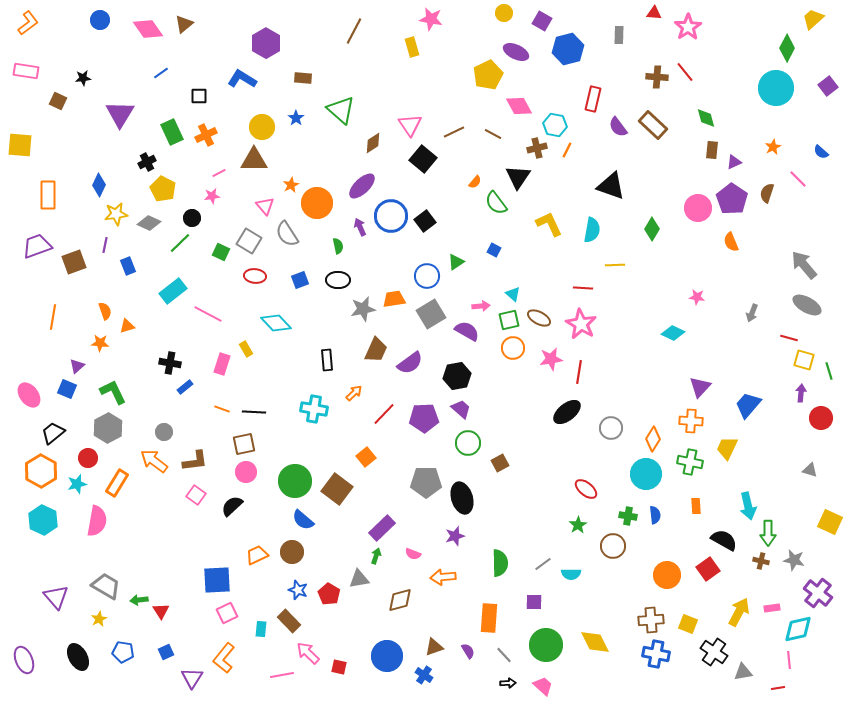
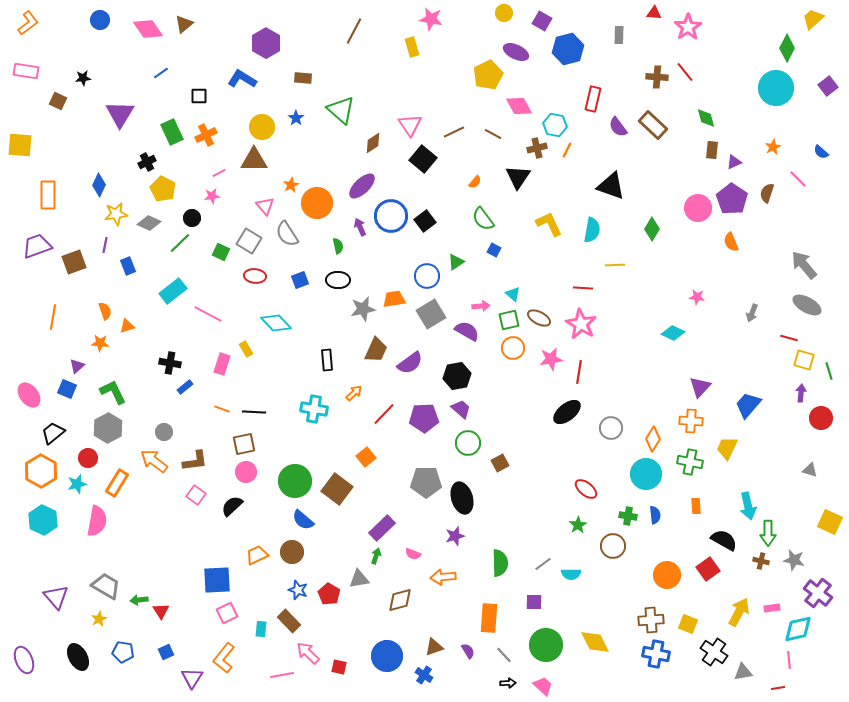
green semicircle at (496, 203): moved 13 px left, 16 px down
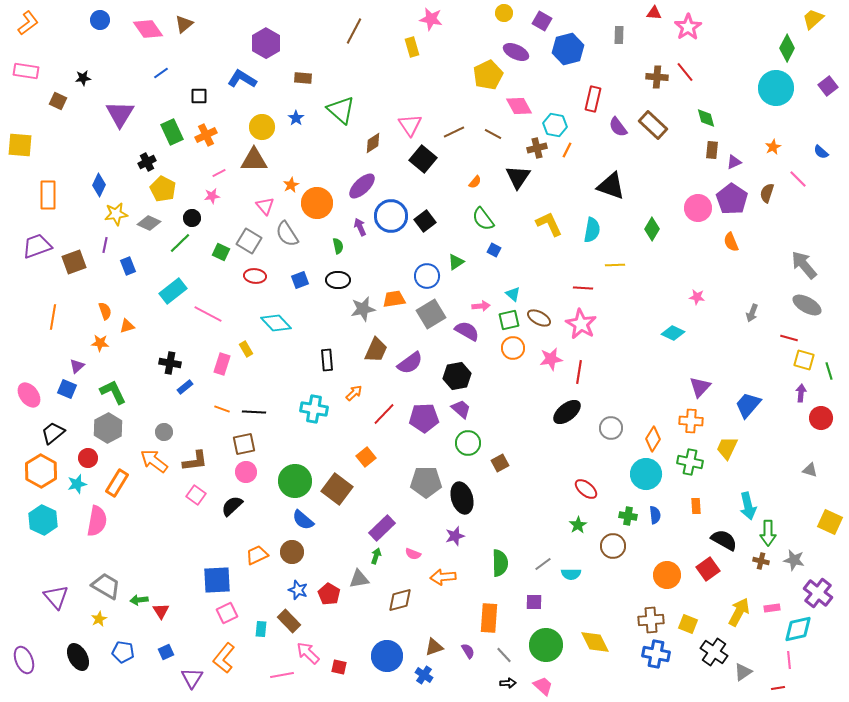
gray triangle at (743, 672): rotated 24 degrees counterclockwise
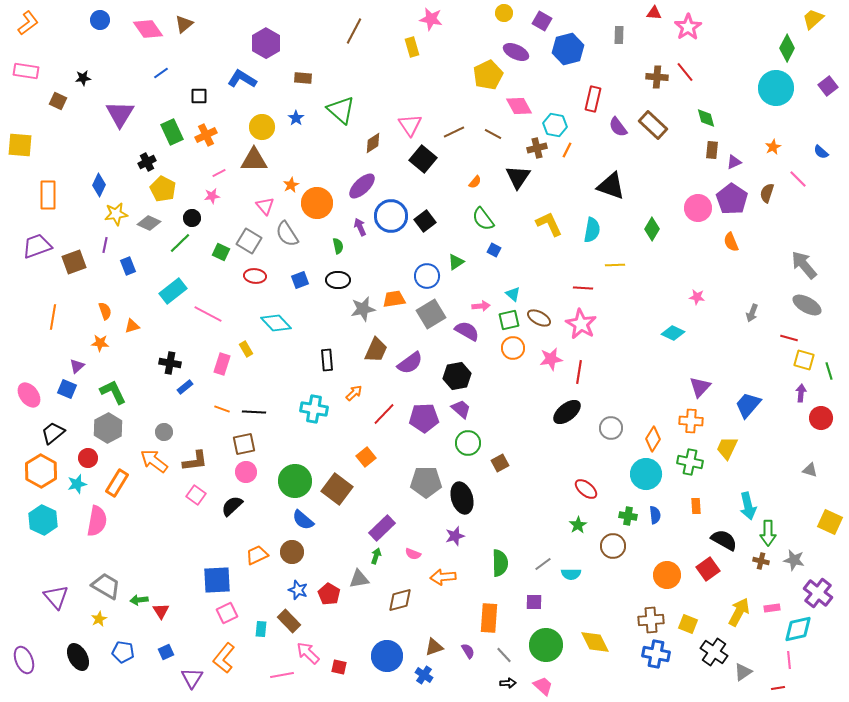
orange triangle at (127, 326): moved 5 px right
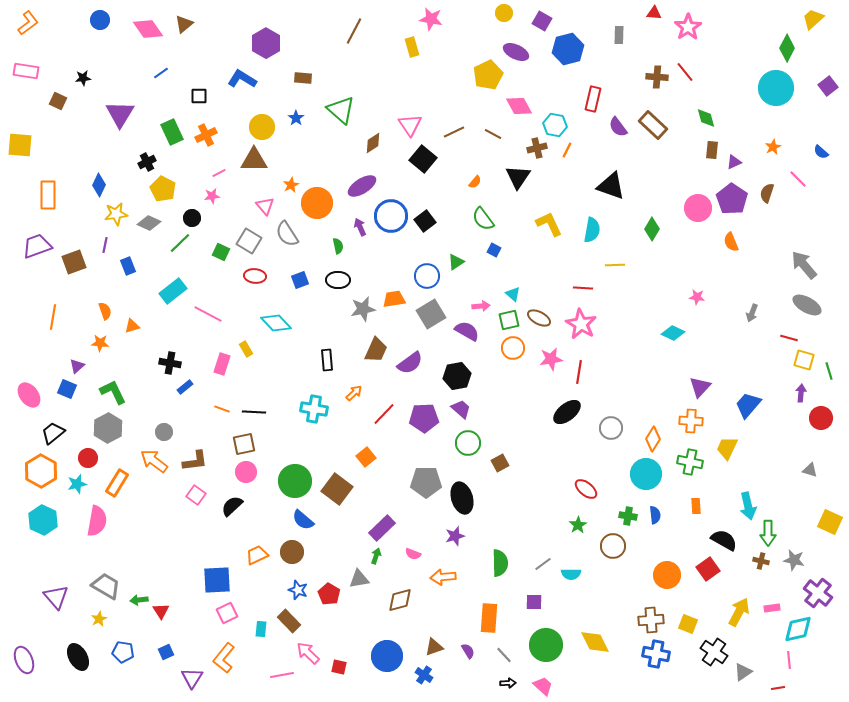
purple ellipse at (362, 186): rotated 12 degrees clockwise
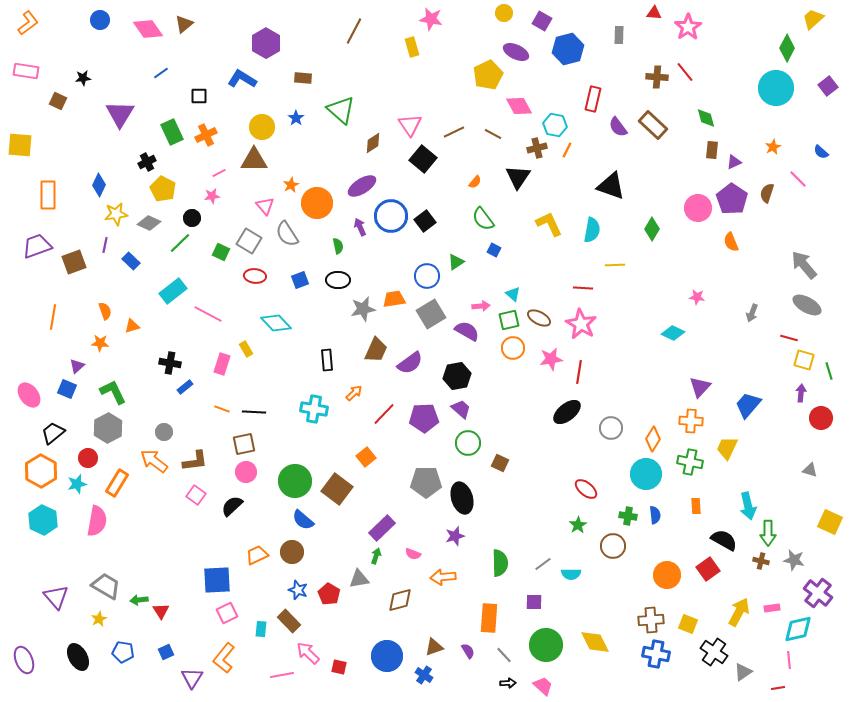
blue rectangle at (128, 266): moved 3 px right, 5 px up; rotated 24 degrees counterclockwise
brown square at (500, 463): rotated 36 degrees counterclockwise
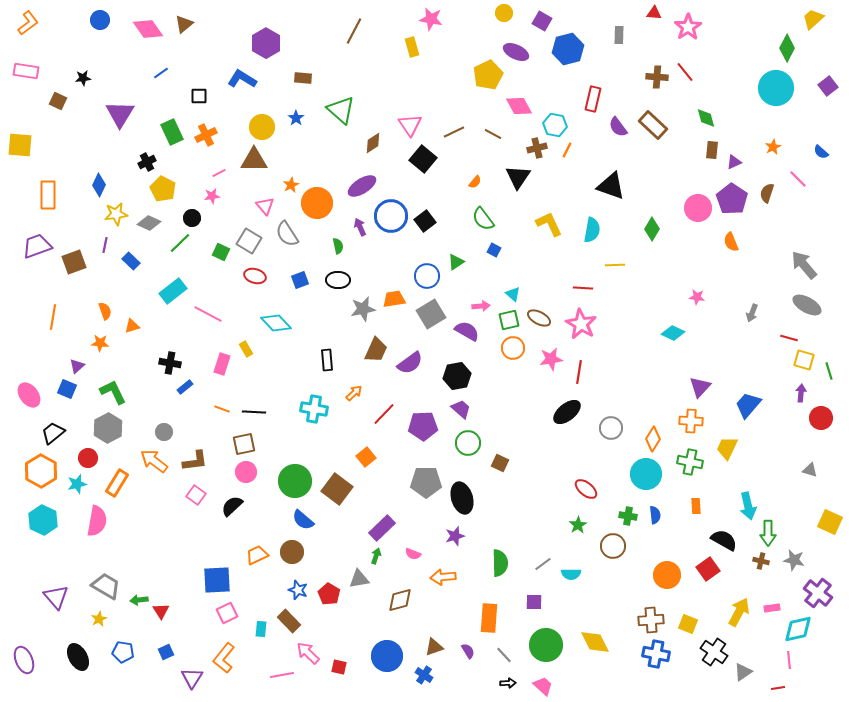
red ellipse at (255, 276): rotated 10 degrees clockwise
purple pentagon at (424, 418): moved 1 px left, 8 px down
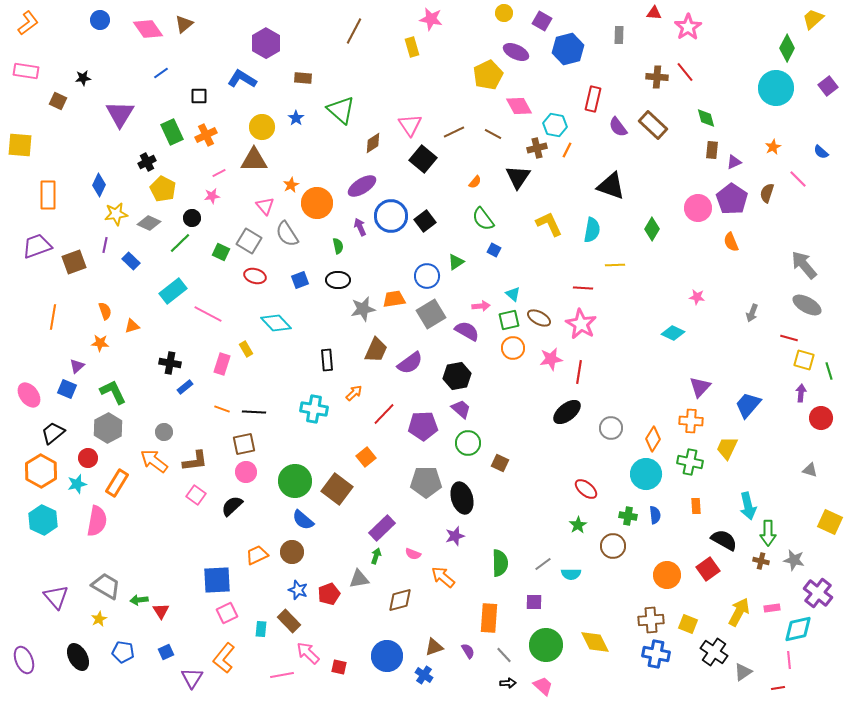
orange arrow at (443, 577): rotated 45 degrees clockwise
red pentagon at (329, 594): rotated 20 degrees clockwise
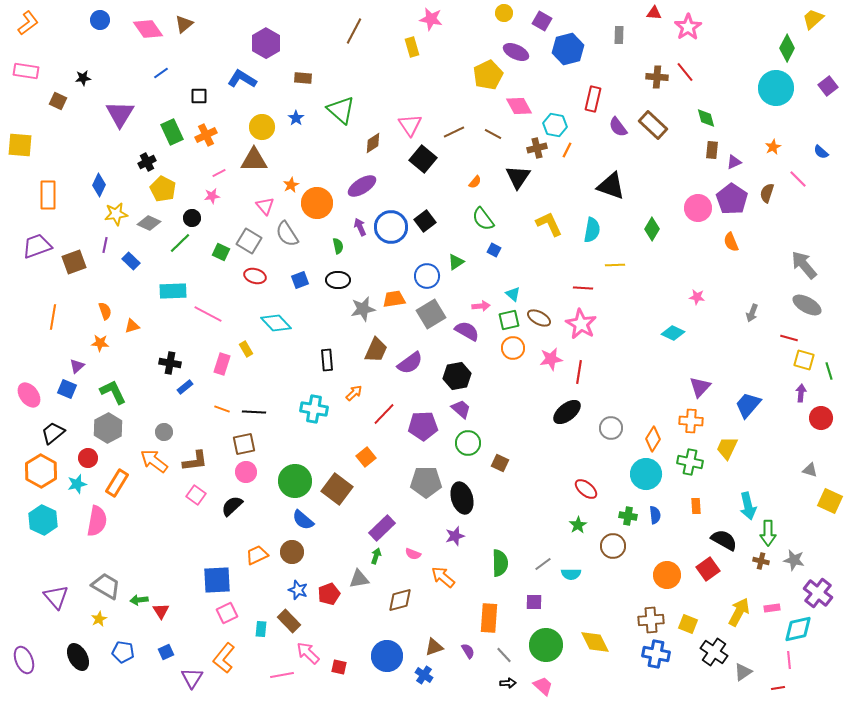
blue circle at (391, 216): moved 11 px down
cyan rectangle at (173, 291): rotated 36 degrees clockwise
yellow square at (830, 522): moved 21 px up
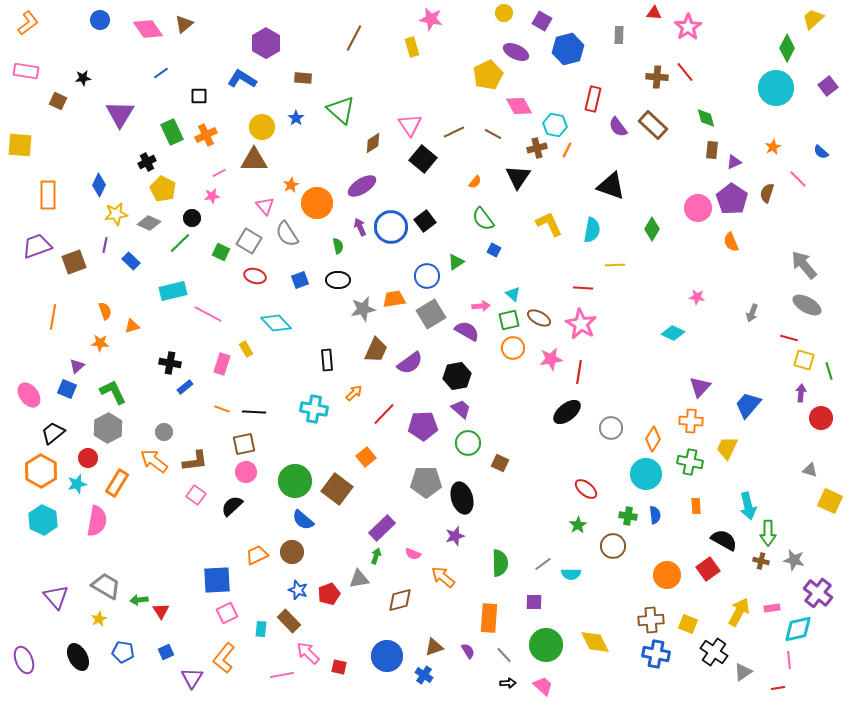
brown line at (354, 31): moved 7 px down
cyan rectangle at (173, 291): rotated 12 degrees counterclockwise
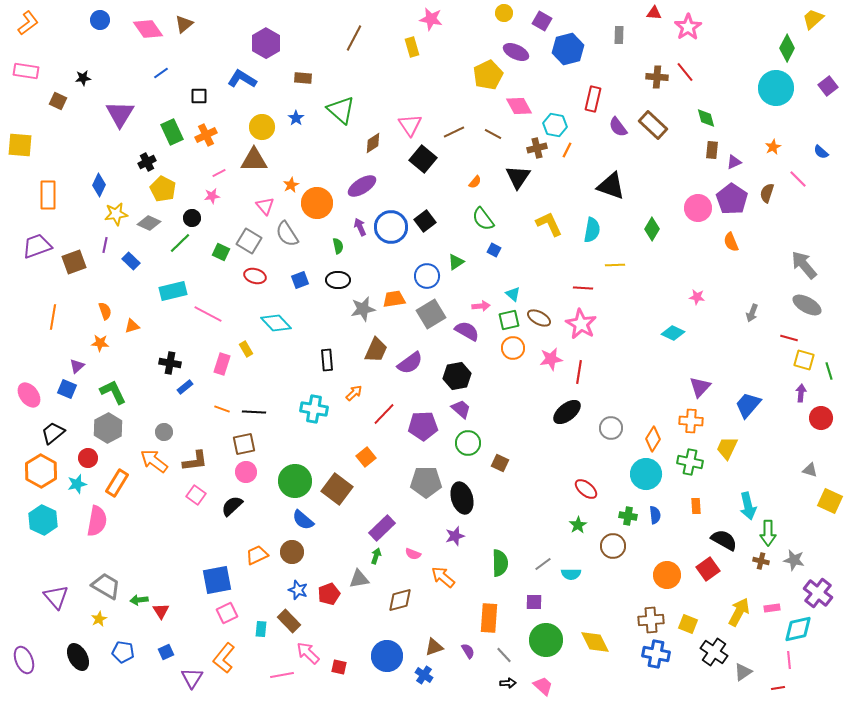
blue square at (217, 580): rotated 8 degrees counterclockwise
green circle at (546, 645): moved 5 px up
